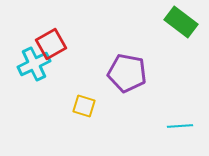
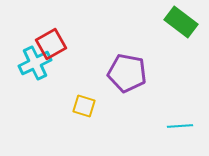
cyan cross: moved 1 px right, 1 px up
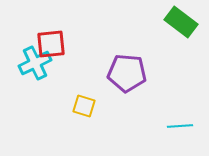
red square: rotated 24 degrees clockwise
purple pentagon: rotated 6 degrees counterclockwise
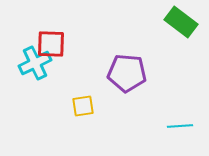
red square: rotated 8 degrees clockwise
yellow square: moved 1 px left; rotated 25 degrees counterclockwise
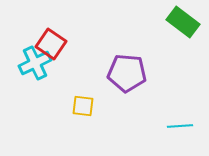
green rectangle: moved 2 px right
red square: rotated 32 degrees clockwise
yellow square: rotated 15 degrees clockwise
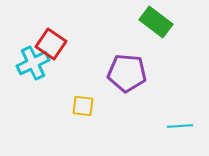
green rectangle: moved 27 px left
cyan cross: moved 2 px left
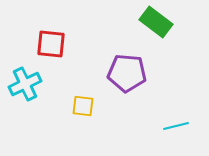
red square: rotated 28 degrees counterclockwise
cyan cross: moved 8 px left, 21 px down
cyan line: moved 4 px left; rotated 10 degrees counterclockwise
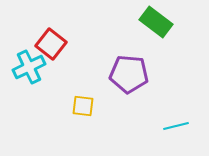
red square: rotated 32 degrees clockwise
purple pentagon: moved 2 px right, 1 px down
cyan cross: moved 4 px right, 17 px up
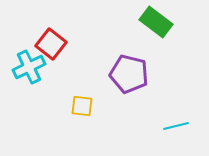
purple pentagon: rotated 9 degrees clockwise
yellow square: moved 1 px left
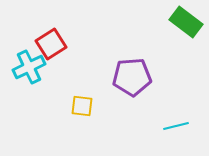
green rectangle: moved 30 px right
red square: rotated 20 degrees clockwise
purple pentagon: moved 3 px right, 3 px down; rotated 18 degrees counterclockwise
